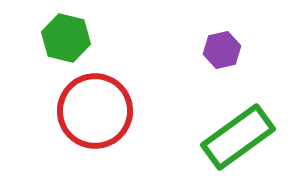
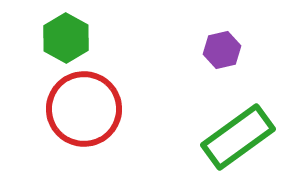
green hexagon: rotated 15 degrees clockwise
red circle: moved 11 px left, 2 px up
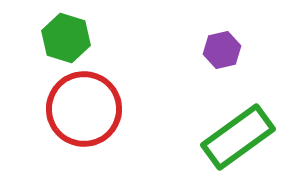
green hexagon: rotated 12 degrees counterclockwise
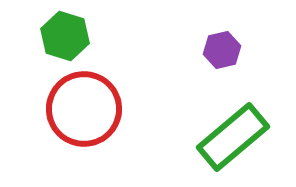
green hexagon: moved 1 px left, 2 px up
green rectangle: moved 5 px left; rotated 4 degrees counterclockwise
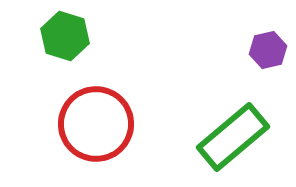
purple hexagon: moved 46 px right
red circle: moved 12 px right, 15 px down
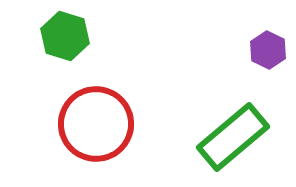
purple hexagon: rotated 21 degrees counterclockwise
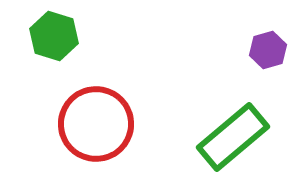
green hexagon: moved 11 px left
purple hexagon: rotated 18 degrees clockwise
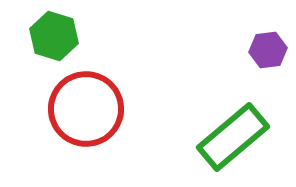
purple hexagon: rotated 9 degrees clockwise
red circle: moved 10 px left, 15 px up
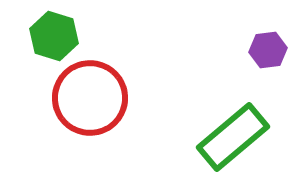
red circle: moved 4 px right, 11 px up
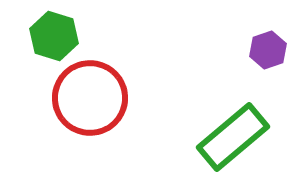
purple hexagon: rotated 12 degrees counterclockwise
